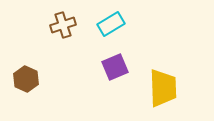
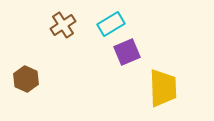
brown cross: rotated 15 degrees counterclockwise
purple square: moved 12 px right, 15 px up
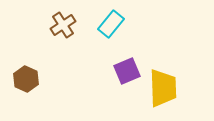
cyan rectangle: rotated 20 degrees counterclockwise
purple square: moved 19 px down
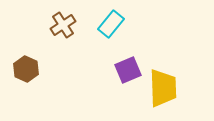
purple square: moved 1 px right, 1 px up
brown hexagon: moved 10 px up
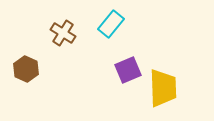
brown cross: moved 8 px down; rotated 25 degrees counterclockwise
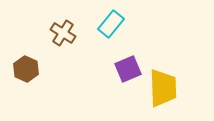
purple square: moved 1 px up
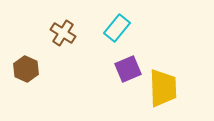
cyan rectangle: moved 6 px right, 4 px down
